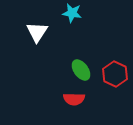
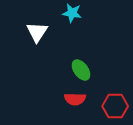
red hexagon: moved 32 px down; rotated 25 degrees counterclockwise
red semicircle: moved 1 px right
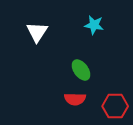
cyan star: moved 22 px right, 12 px down
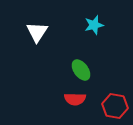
cyan star: rotated 24 degrees counterclockwise
red hexagon: rotated 10 degrees clockwise
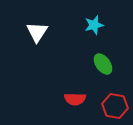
green ellipse: moved 22 px right, 6 px up
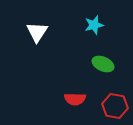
green ellipse: rotated 30 degrees counterclockwise
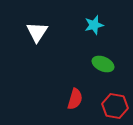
red semicircle: rotated 75 degrees counterclockwise
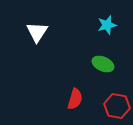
cyan star: moved 13 px right
red hexagon: moved 2 px right
